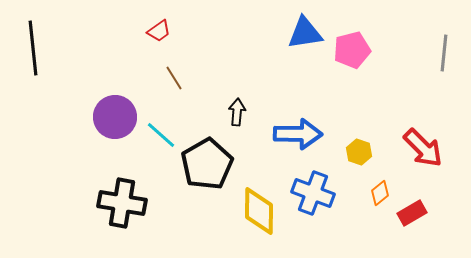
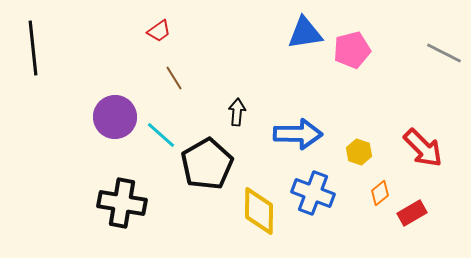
gray line: rotated 69 degrees counterclockwise
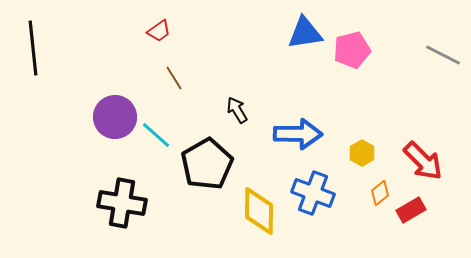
gray line: moved 1 px left, 2 px down
black arrow: moved 2 px up; rotated 36 degrees counterclockwise
cyan line: moved 5 px left
red arrow: moved 13 px down
yellow hexagon: moved 3 px right, 1 px down; rotated 10 degrees clockwise
red rectangle: moved 1 px left, 3 px up
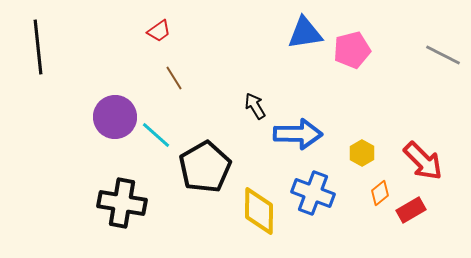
black line: moved 5 px right, 1 px up
black arrow: moved 18 px right, 4 px up
black pentagon: moved 2 px left, 3 px down
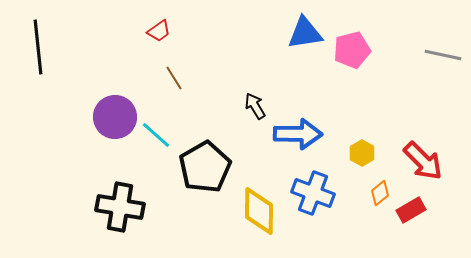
gray line: rotated 15 degrees counterclockwise
black cross: moved 2 px left, 4 px down
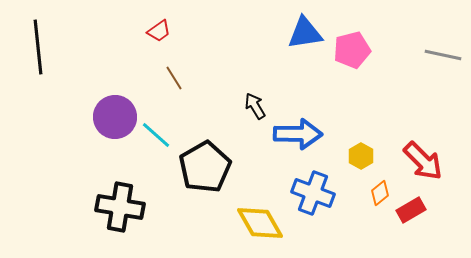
yellow hexagon: moved 1 px left, 3 px down
yellow diamond: moved 1 px right, 12 px down; rotated 30 degrees counterclockwise
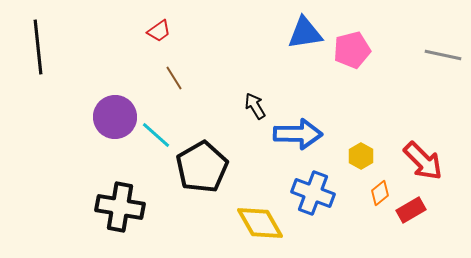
black pentagon: moved 3 px left
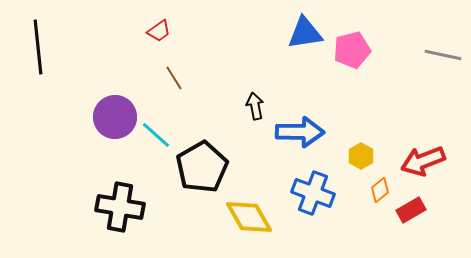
black arrow: rotated 20 degrees clockwise
blue arrow: moved 2 px right, 2 px up
red arrow: rotated 114 degrees clockwise
orange diamond: moved 3 px up
yellow diamond: moved 11 px left, 6 px up
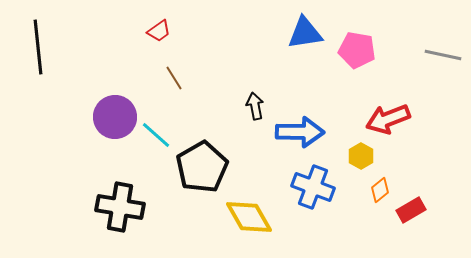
pink pentagon: moved 5 px right; rotated 24 degrees clockwise
red arrow: moved 35 px left, 42 px up
blue cross: moved 6 px up
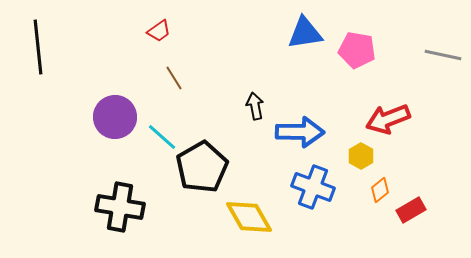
cyan line: moved 6 px right, 2 px down
